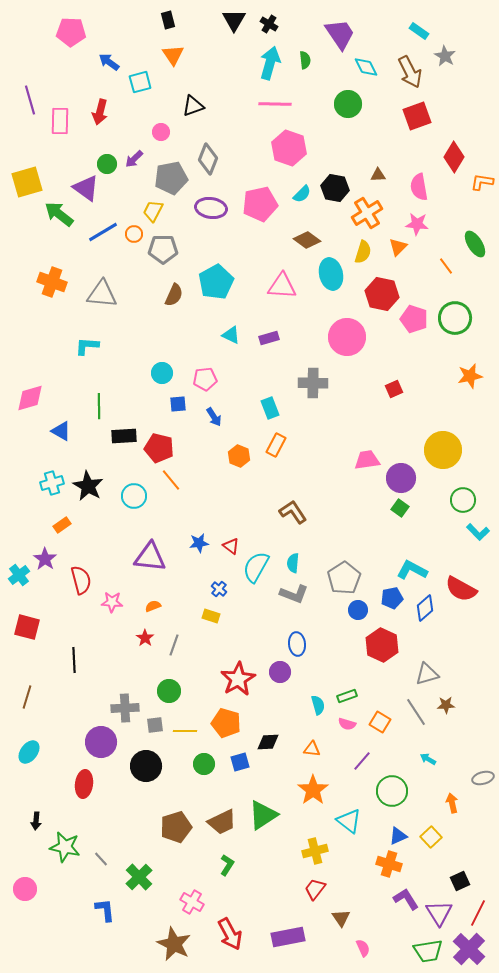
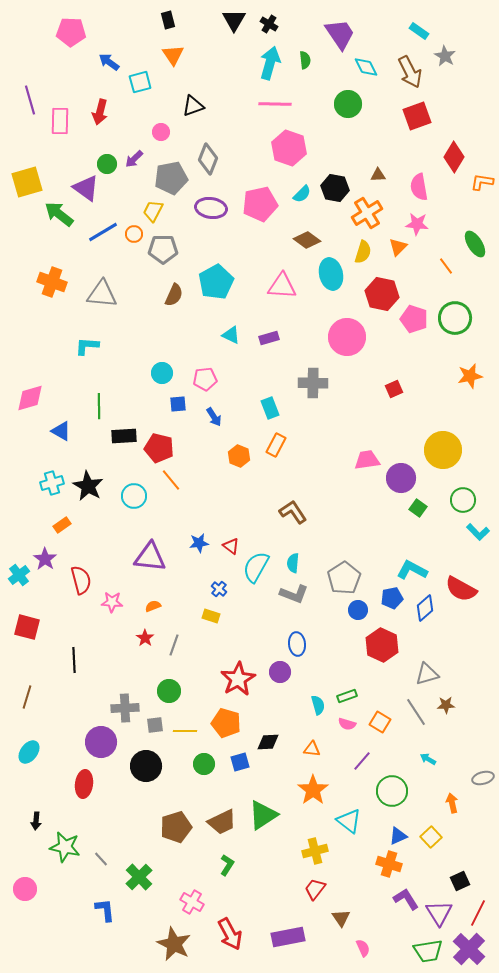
green square at (400, 508): moved 18 px right
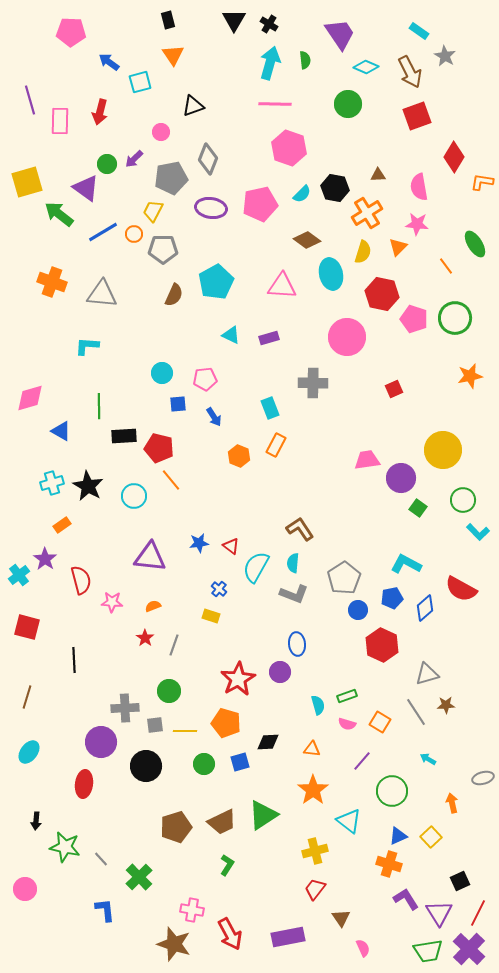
cyan diamond at (366, 67): rotated 40 degrees counterclockwise
brown L-shape at (293, 512): moved 7 px right, 17 px down
cyan L-shape at (412, 570): moved 6 px left, 6 px up
pink cross at (192, 902): moved 8 px down; rotated 20 degrees counterclockwise
brown star at (174, 944): rotated 8 degrees counterclockwise
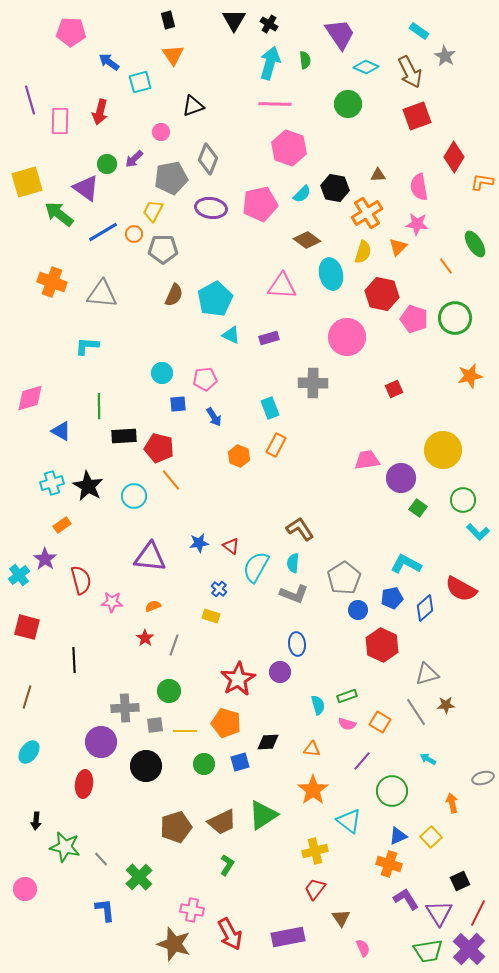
cyan pentagon at (216, 282): moved 1 px left, 17 px down
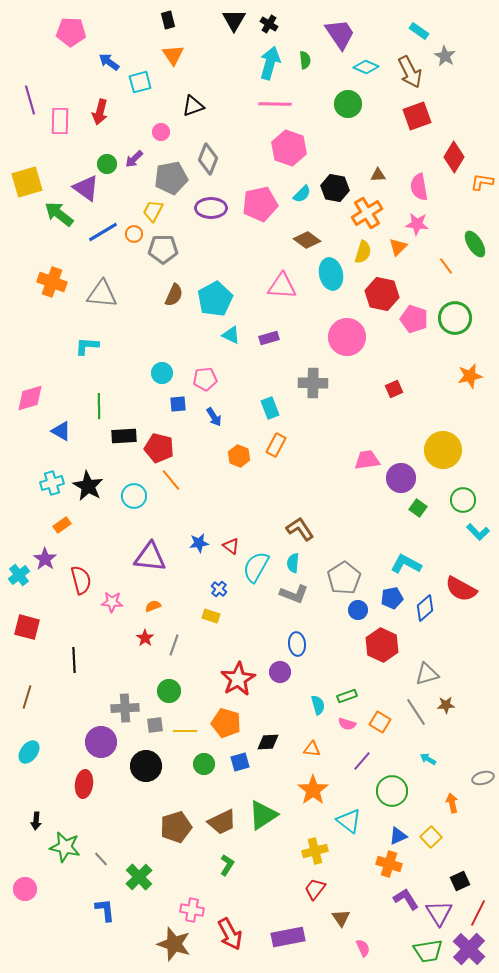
purple ellipse at (211, 208): rotated 8 degrees counterclockwise
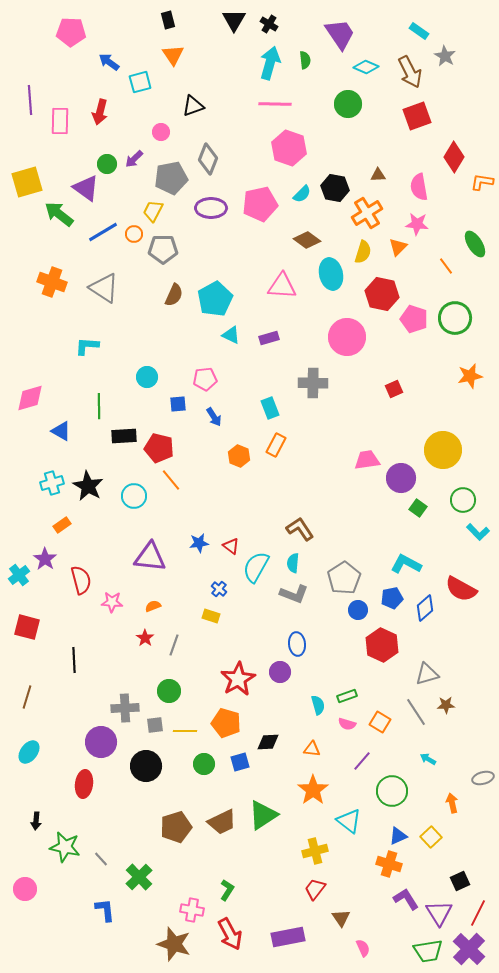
purple line at (30, 100): rotated 12 degrees clockwise
gray triangle at (102, 294): moved 2 px right, 6 px up; rotated 28 degrees clockwise
cyan circle at (162, 373): moved 15 px left, 4 px down
green L-shape at (227, 865): moved 25 px down
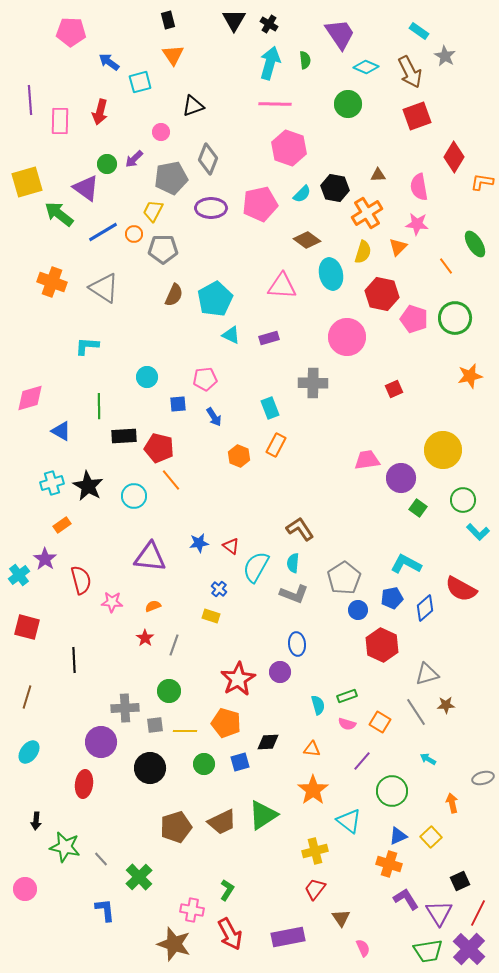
black circle at (146, 766): moved 4 px right, 2 px down
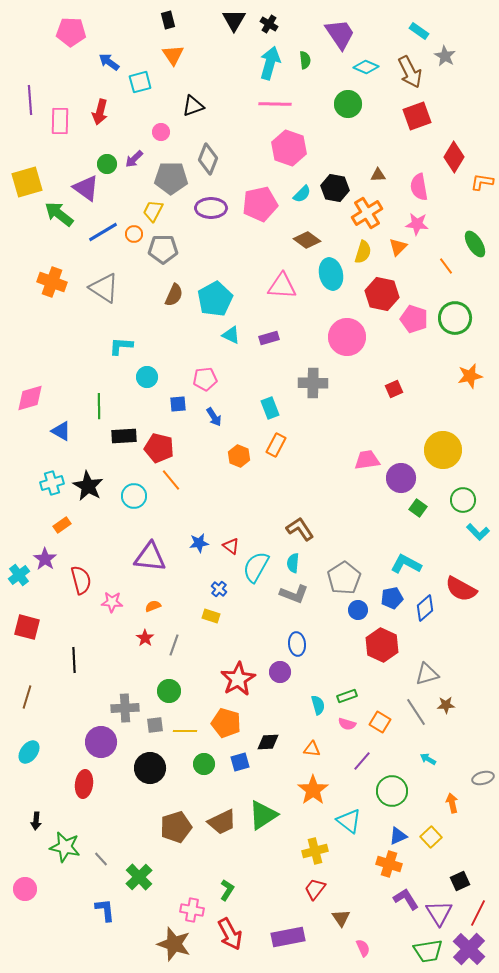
gray pentagon at (171, 178): rotated 12 degrees clockwise
cyan L-shape at (87, 346): moved 34 px right
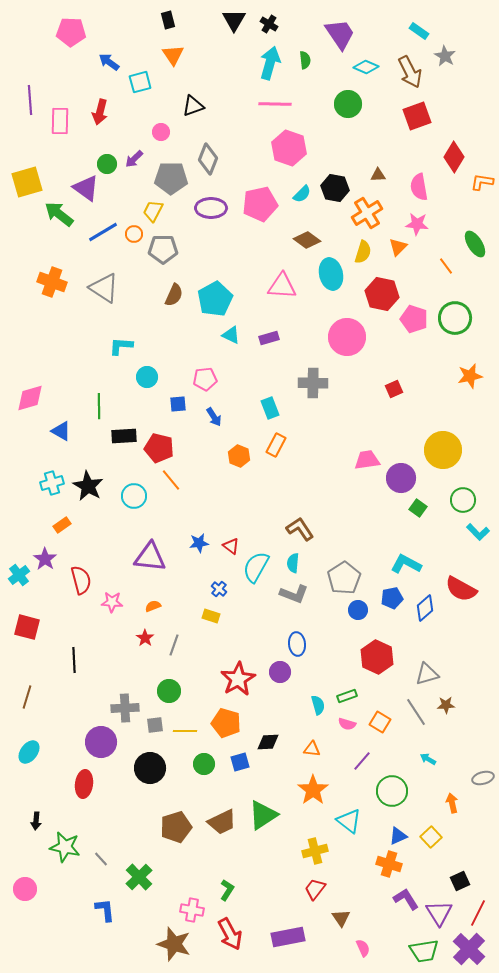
red hexagon at (382, 645): moved 5 px left, 12 px down
green trapezoid at (428, 951): moved 4 px left
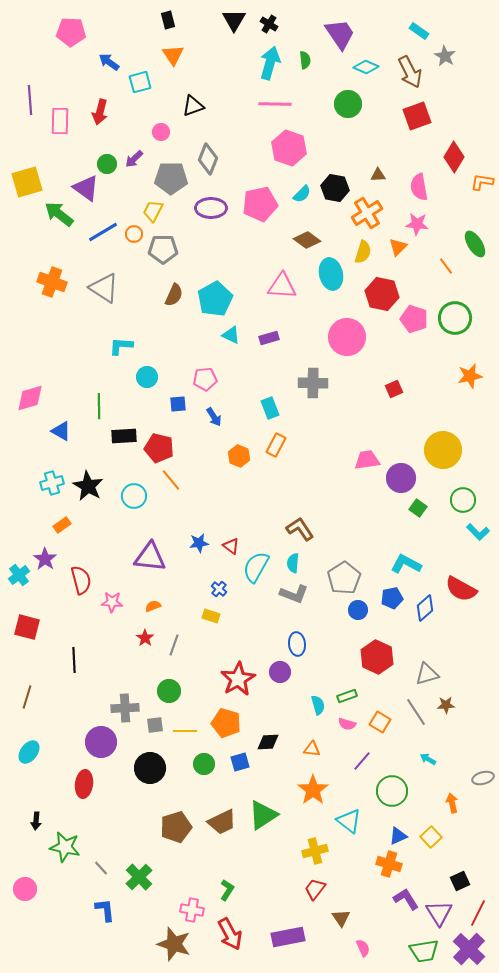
gray line at (101, 859): moved 9 px down
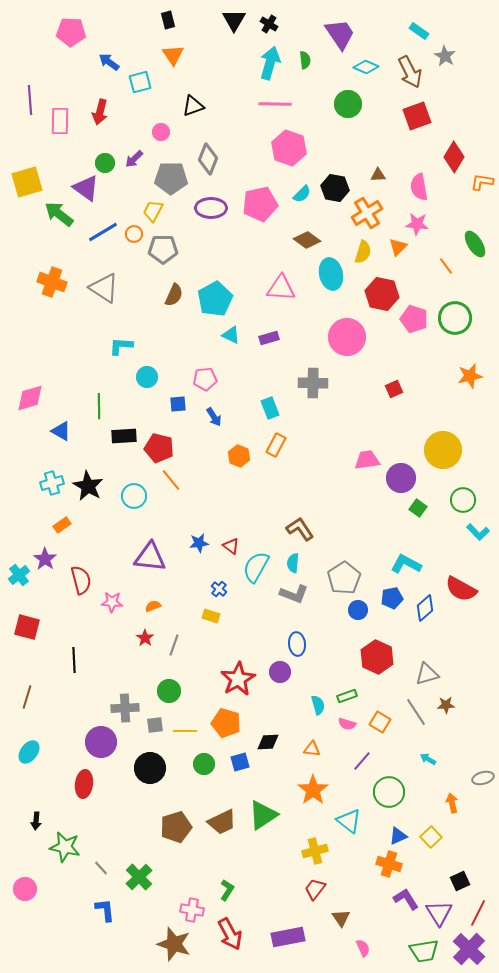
green circle at (107, 164): moved 2 px left, 1 px up
pink triangle at (282, 286): moved 1 px left, 2 px down
green circle at (392, 791): moved 3 px left, 1 px down
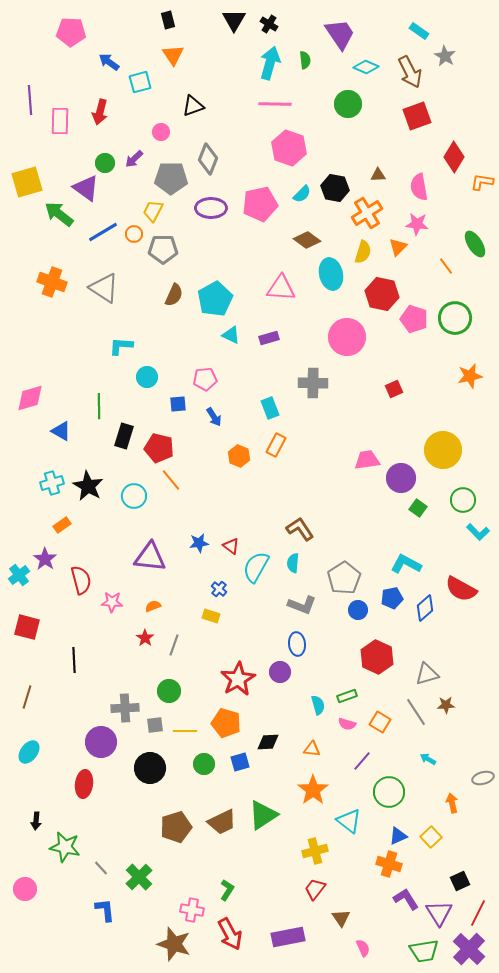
black rectangle at (124, 436): rotated 70 degrees counterclockwise
gray L-shape at (294, 594): moved 8 px right, 11 px down
